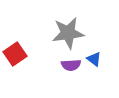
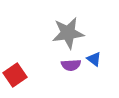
red square: moved 21 px down
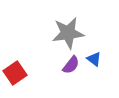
purple semicircle: rotated 48 degrees counterclockwise
red square: moved 2 px up
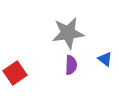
blue triangle: moved 11 px right
purple semicircle: rotated 36 degrees counterclockwise
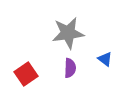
purple semicircle: moved 1 px left, 3 px down
red square: moved 11 px right, 1 px down
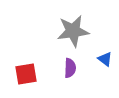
gray star: moved 5 px right, 2 px up
red square: rotated 25 degrees clockwise
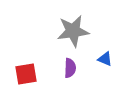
blue triangle: rotated 14 degrees counterclockwise
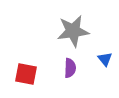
blue triangle: rotated 28 degrees clockwise
red square: rotated 20 degrees clockwise
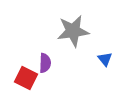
purple semicircle: moved 25 px left, 5 px up
red square: moved 4 px down; rotated 15 degrees clockwise
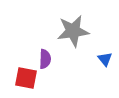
purple semicircle: moved 4 px up
red square: rotated 15 degrees counterclockwise
